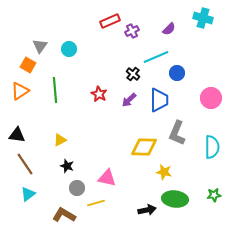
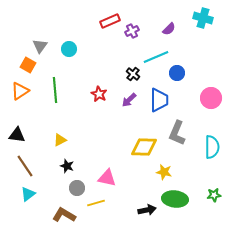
brown line: moved 2 px down
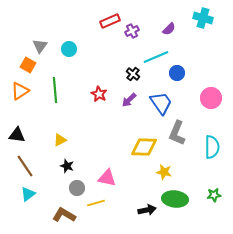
blue trapezoid: moved 2 px right, 3 px down; rotated 35 degrees counterclockwise
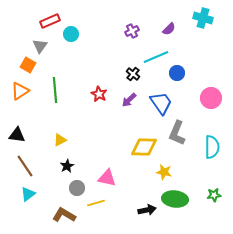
red rectangle: moved 60 px left
cyan circle: moved 2 px right, 15 px up
black star: rotated 24 degrees clockwise
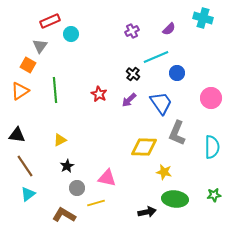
black arrow: moved 2 px down
